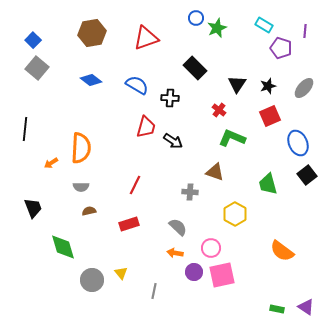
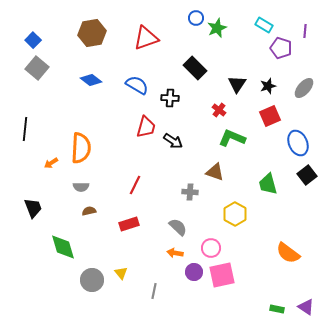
orange semicircle at (282, 251): moved 6 px right, 2 px down
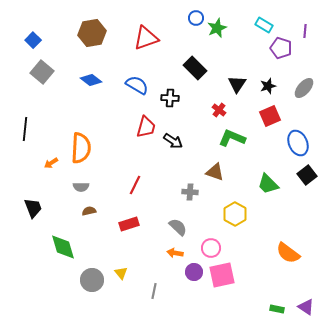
gray square at (37, 68): moved 5 px right, 4 px down
green trapezoid at (268, 184): rotated 30 degrees counterclockwise
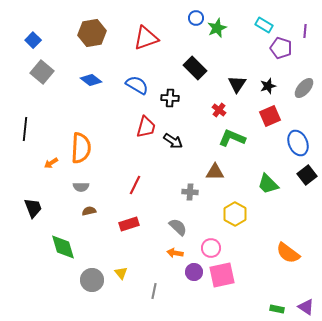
brown triangle at (215, 172): rotated 18 degrees counterclockwise
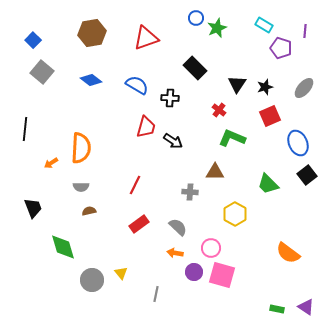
black star at (268, 86): moved 3 px left, 1 px down
red rectangle at (129, 224): moved 10 px right; rotated 18 degrees counterclockwise
pink square at (222, 275): rotated 28 degrees clockwise
gray line at (154, 291): moved 2 px right, 3 px down
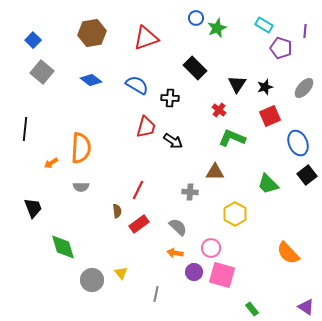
red line at (135, 185): moved 3 px right, 5 px down
brown semicircle at (89, 211): moved 28 px right; rotated 96 degrees clockwise
orange semicircle at (288, 253): rotated 10 degrees clockwise
green rectangle at (277, 309): moved 25 px left; rotated 40 degrees clockwise
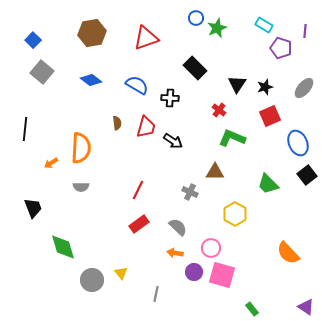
gray cross at (190, 192): rotated 21 degrees clockwise
brown semicircle at (117, 211): moved 88 px up
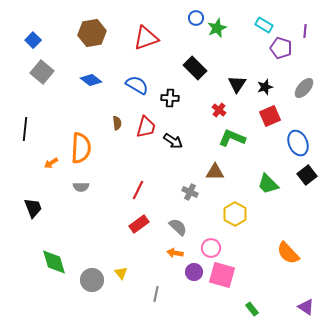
green diamond at (63, 247): moved 9 px left, 15 px down
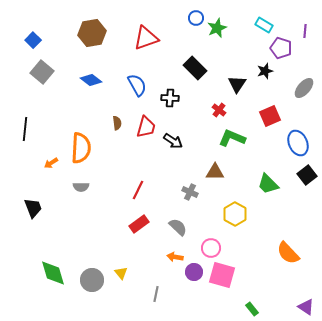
blue semicircle at (137, 85): rotated 30 degrees clockwise
black star at (265, 87): moved 16 px up
orange arrow at (175, 253): moved 4 px down
green diamond at (54, 262): moved 1 px left, 11 px down
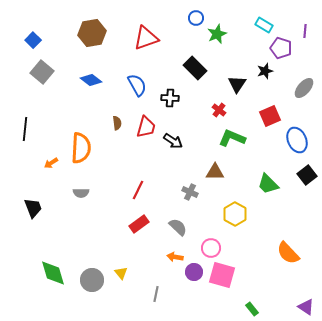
green star at (217, 28): moved 6 px down
blue ellipse at (298, 143): moved 1 px left, 3 px up
gray semicircle at (81, 187): moved 6 px down
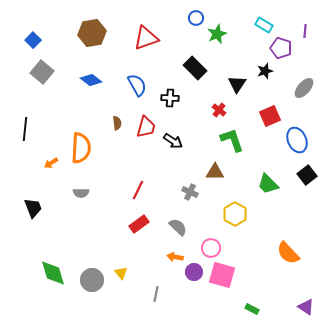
green L-shape at (232, 138): moved 2 px down; rotated 48 degrees clockwise
green rectangle at (252, 309): rotated 24 degrees counterclockwise
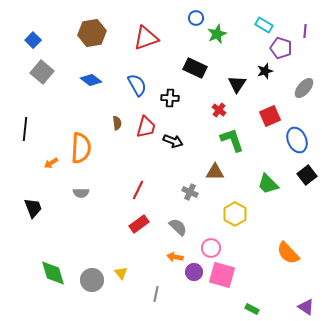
black rectangle at (195, 68): rotated 20 degrees counterclockwise
black arrow at (173, 141): rotated 12 degrees counterclockwise
